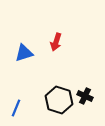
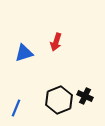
black hexagon: rotated 20 degrees clockwise
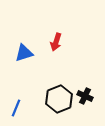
black hexagon: moved 1 px up
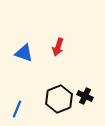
red arrow: moved 2 px right, 5 px down
blue triangle: rotated 36 degrees clockwise
blue line: moved 1 px right, 1 px down
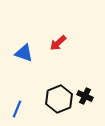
red arrow: moved 4 px up; rotated 30 degrees clockwise
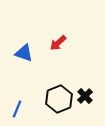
black cross: rotated 21 degrees clockwise
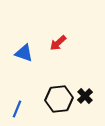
black hexagon: rotated 16 degrees clockwise
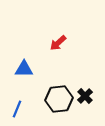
blue triangle: moved 16 px down; rotated 18 degrees counterclockwise
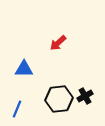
black cross: rotated 14 degrees clockwise
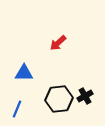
blue triangle: moved 4 px down
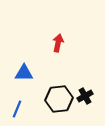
red arrow: rotated 144 degrees clockwise
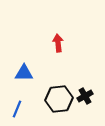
red arrow: rotated 18 degrees counterclockwise
